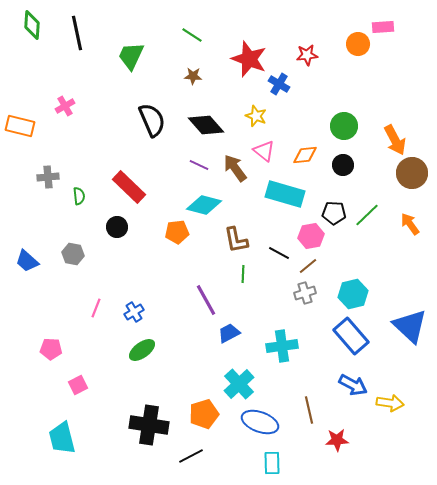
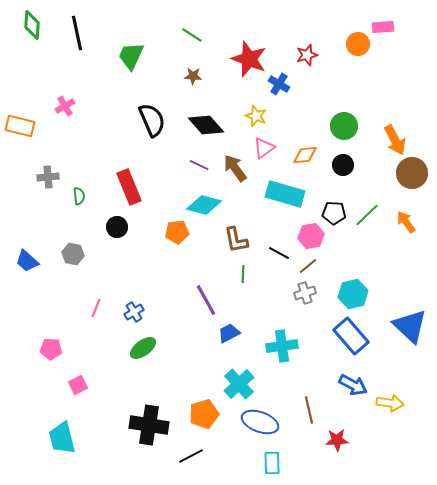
red star at (307, 55): rotated 10 degrees counterclockwise
pink triangle at (264, 151): moved 3 px up; rotated 45 degrees clockwise
red rectangle at (129, 187): rotated 24 degrees clockwise
orange arrow at (410, 224): moved 4 px left, 2 px up
green ellipse at (142, 350): moved 1 px right, 2 px up
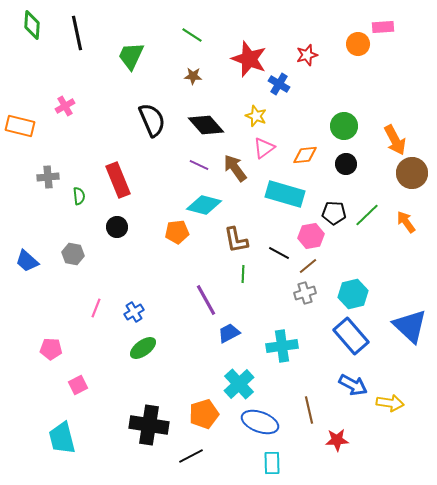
black circle at (343, 165): moved 3 px right, 1 px up
red rectangle at (129, 187): moved 11 px left, 7 px up
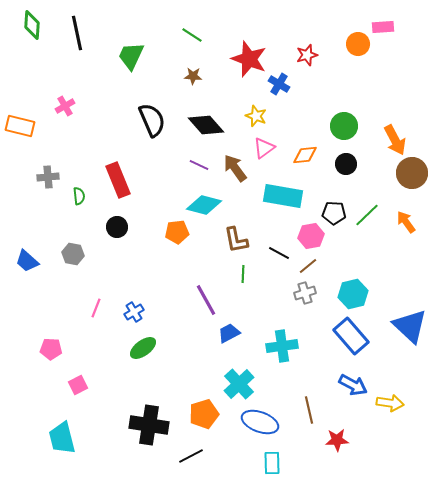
cyan rectangle at (285, 194): moved 2 px left, 2 px down; rotated 6 degrees counterclockwise
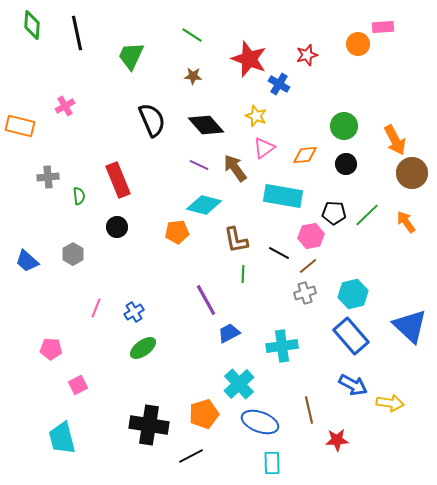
gray hexagon at (73, 254): rotated 20 degrees clockwise
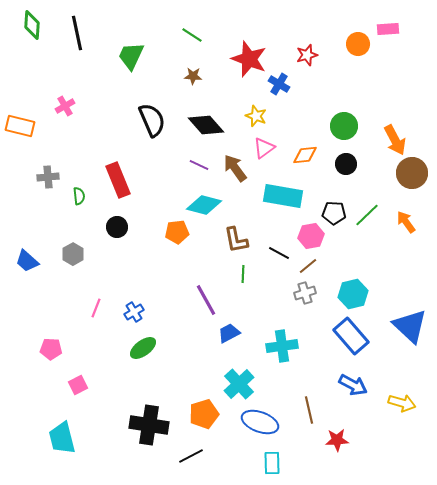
pink rectangle at (383, 27): moved 5 px right, 2 px down
yellow arrow at (390, 403): moved 12 px right; rotated 8 degrees clockwise
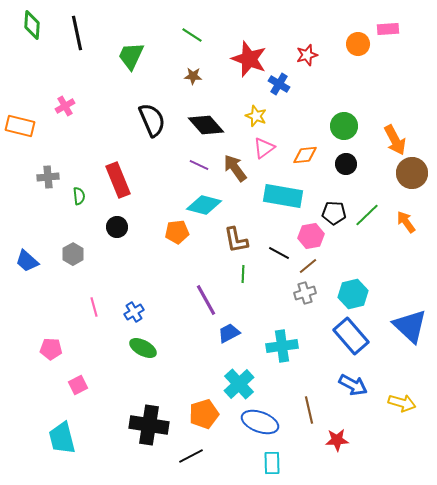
pink line at (96, 308): moved 2 px left, 1 px up; rotated 36 degrees counterclockwise
green ellipse at (143, 348): rotated 64 degrees clockwise
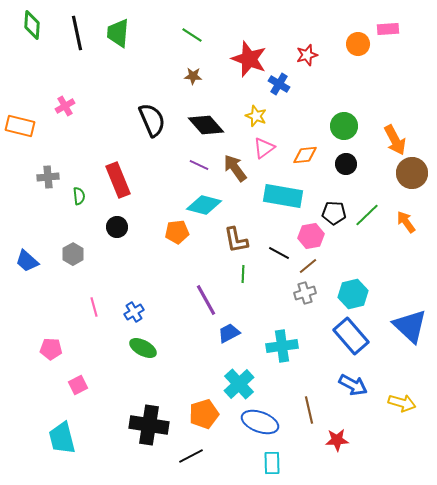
green trapezoid at (131, 56): moved 13 px left, 23 px up; rotated 20 degrees counterclockwise
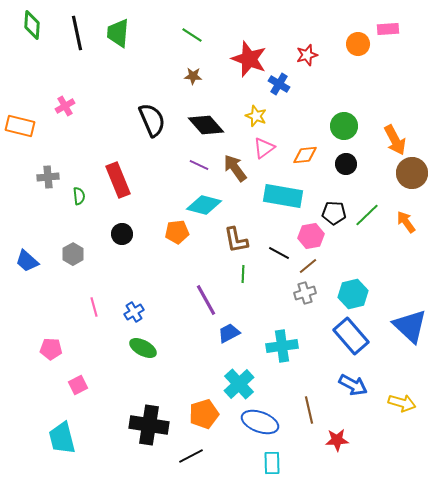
black circle at (117, 227): moved 5 px right, 7 px down
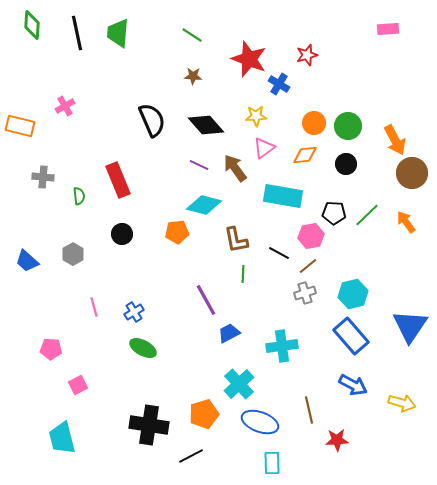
orange circle at (358, 44): moved 44 px left, 79 px down
yellow star at (256, 116): rotated 25 degrees counterclockwise
green circle at (344, 126): moved 4 px right
gray cross at (48, 177): moved 5 px left; rotated 10 degrees clockwise
blue triangle at (410, 326): rotated 21 degrees clockwise
